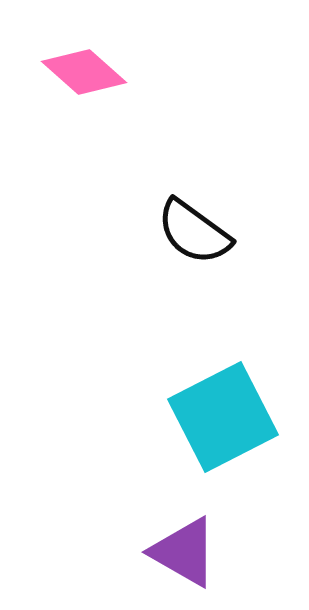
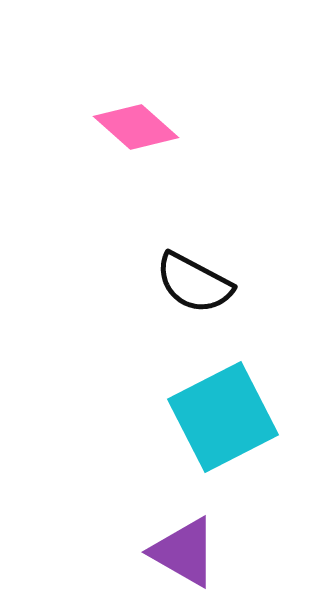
pink diamond: moved 52 px right, 55 px down
black semicircle: moved 51 px down; rotated 8 degrees counterclockwise
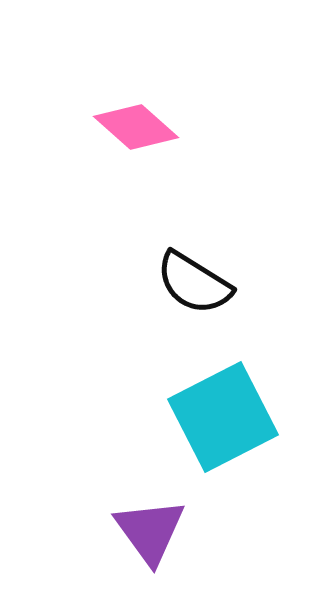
black semicircle: rotated 4 degrees clockwise
purple triangle: moved 34 px left, 21 px up; rotated 24 degrees clockwise
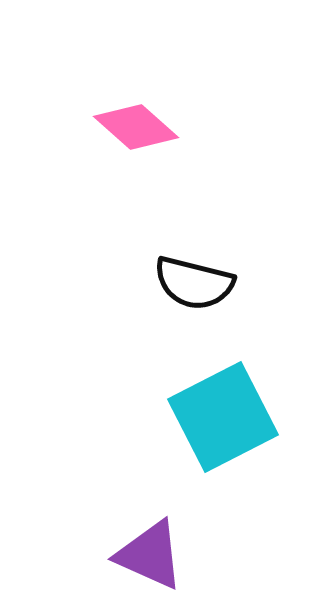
black semicircle: rotated 18 degrees counterclockwise
purple triangle: moved 24 px down; rotated 30 degrees counterclockwise
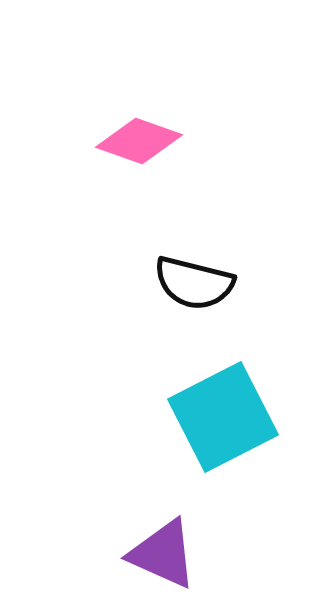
pink diamond: moved 3 px right, 14 px down; rotated 22 degrees counterclockwise
purple triangle: moved 13 px right, 1 px up
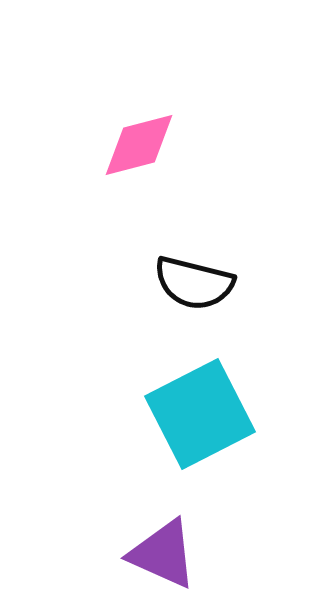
pink diamond: moved 4 px down; rotated 34 degrees counterclockwise
cyan square: moved 23 px left, 3 px up
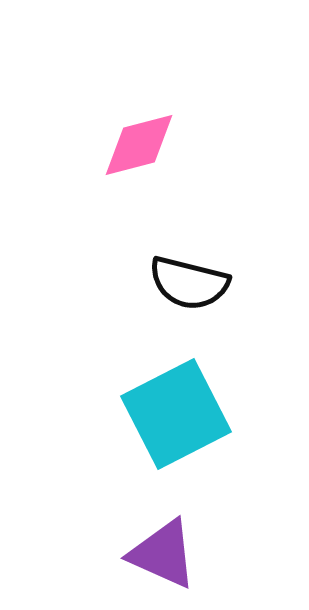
black semicircle: moved 5 px left
cyan square: moved 24 px left
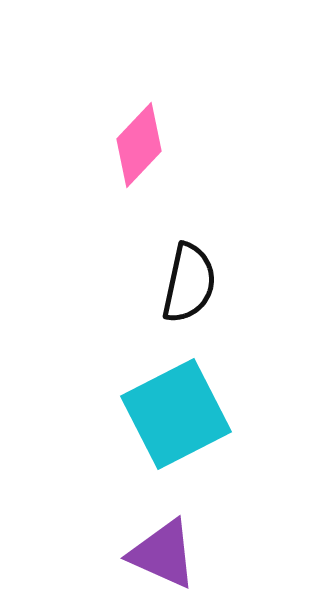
pink diamond: rotated 32 degrees counterclockwise
black semicircle: rotated 92 degrees counterclockwise
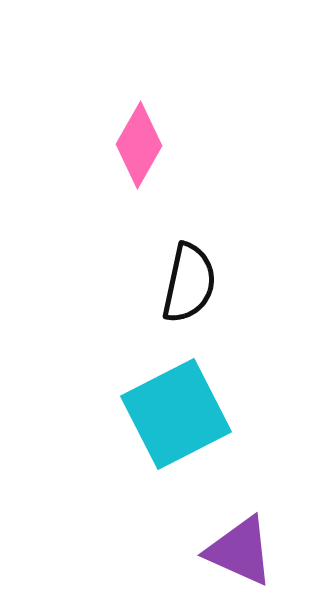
pink diamond: rotated 14 degrees counterclockwise
purple triangle: moved 77 px right, 3 px up
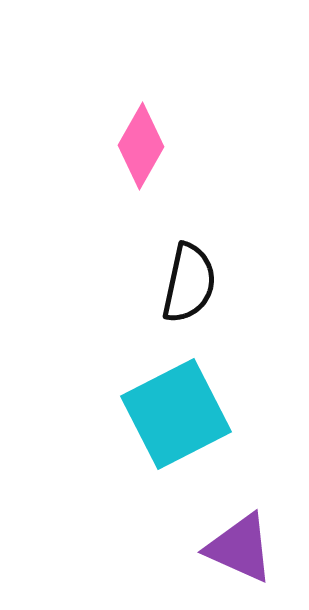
pink diamond: moved 2 px right, 1 px down
purple triangle: moved 3 px up
